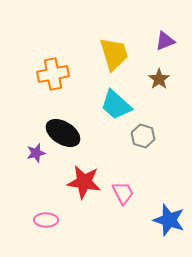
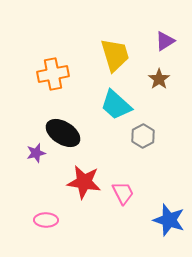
purple triangle: rotated 10 degrees counterclockwise
yellow trapezoid: moved 1 px right, 1 px down
gray hexagon: rotated 15 degrees clockwise
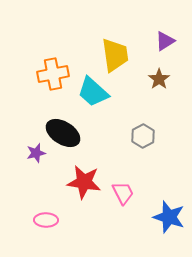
yellow trapezoid: rotated 9 degrees clockwise
cyan trapezoid: moved 23 px left, 13 px up
blue star: moved 3 px up
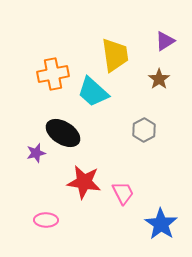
gray hexagon: moved 1 px right, 6 px up
blue star: moved 8 px left, 7 px down; rotated 16 degrees clockwise
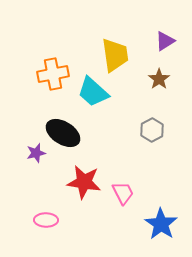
gray hexagon: moved 8 px right
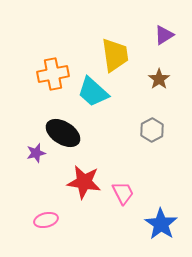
purple triangle: moved 1 px left, 6 px up
pink ellipse: rotated 15 degrees counterclockwise
